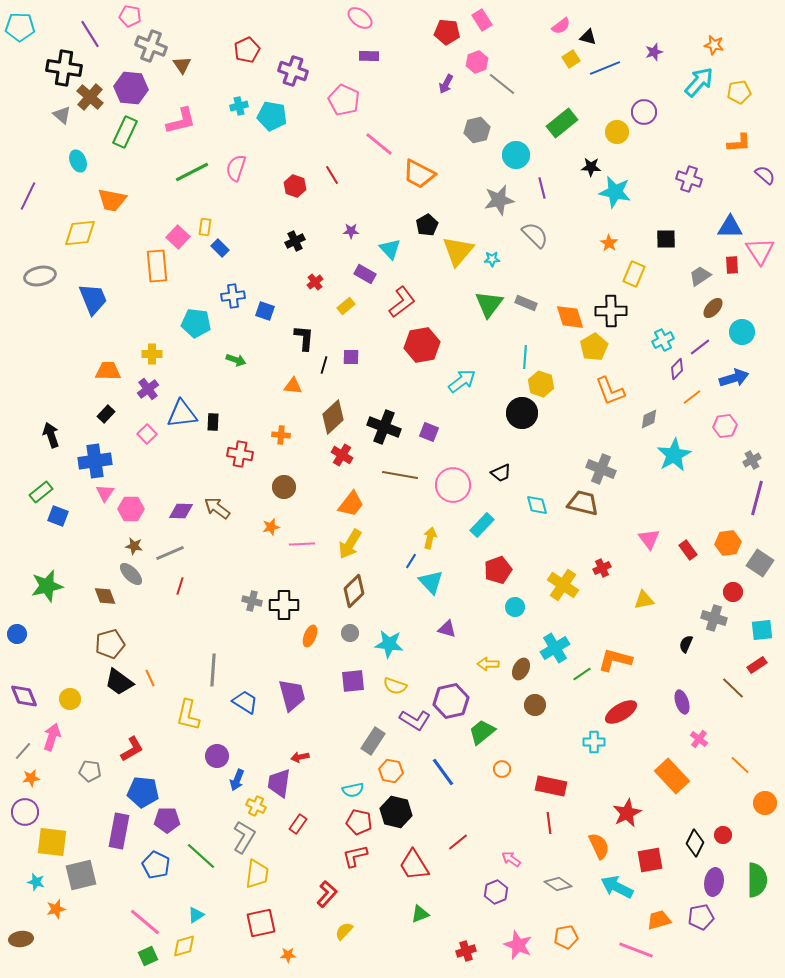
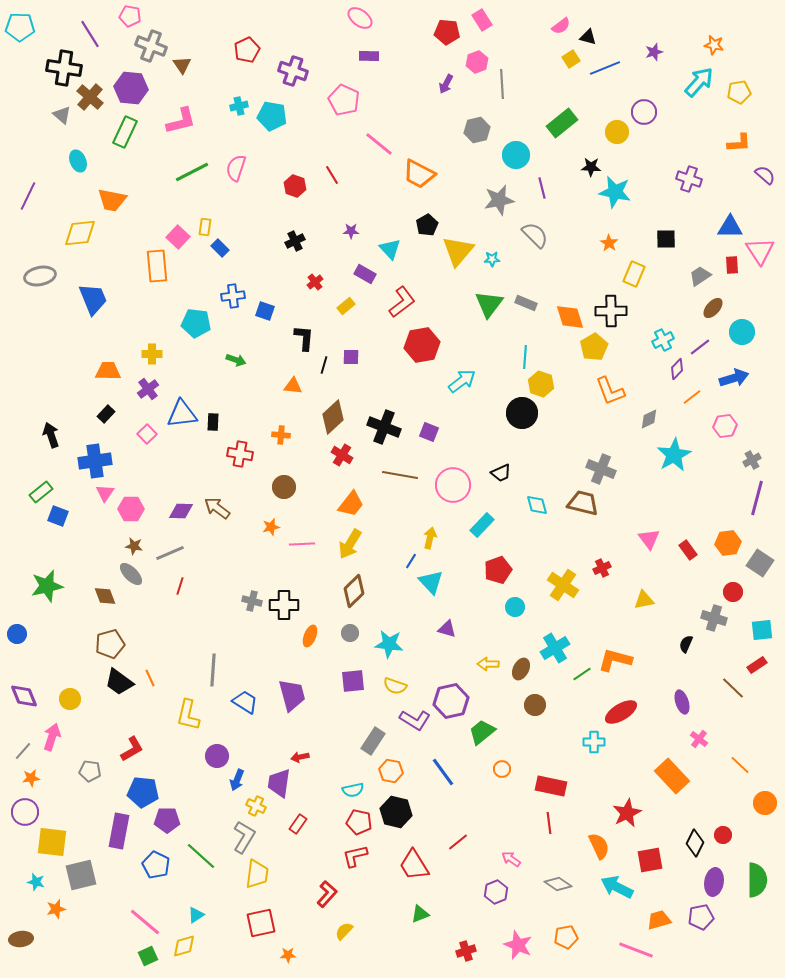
gray line at (502, 84): rotated 48 degrees clockwise
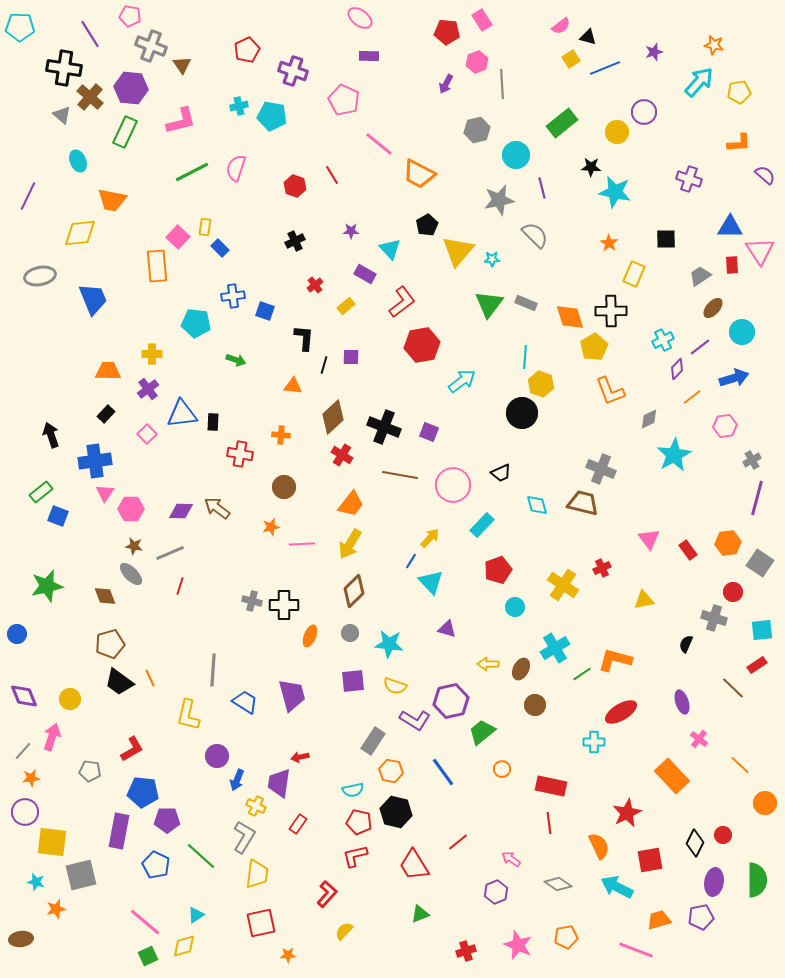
red cross at (315, 282): moved 3 px down
yellow arrow at (430, 538): rotated 30 degrees clockwise
